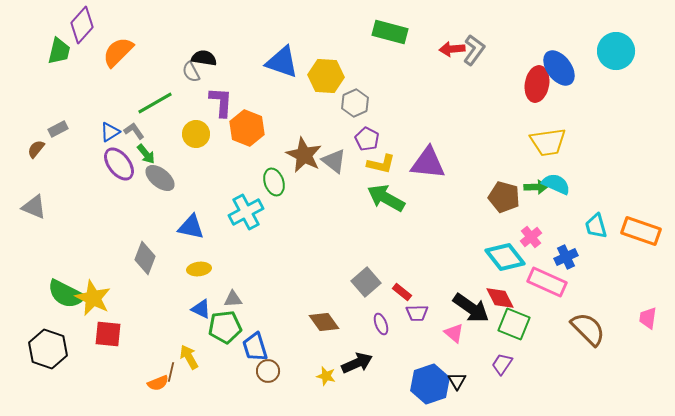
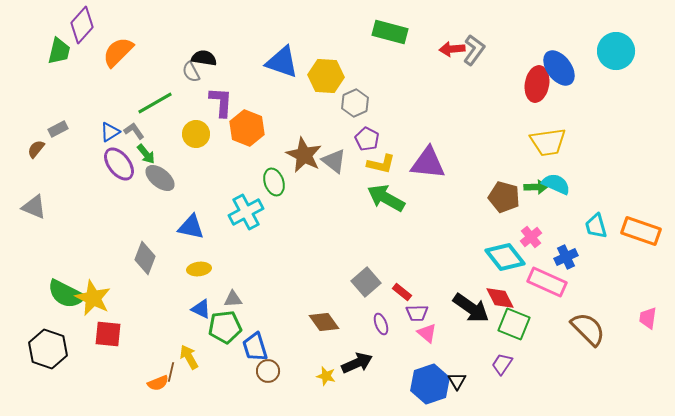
pink triangle at (454, 333): moved 27 px left
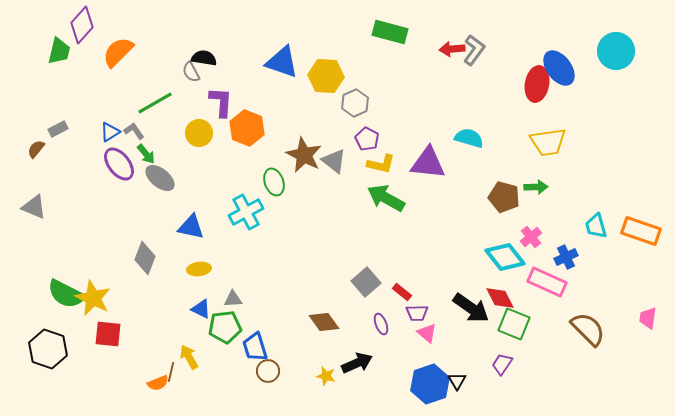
yellow circle at (196, 134): moved 3 px right, 1 px up
cyan semicircle at (556, 184): moved 87 px left, 46 px up; rotated 8 degrees counterclockwise
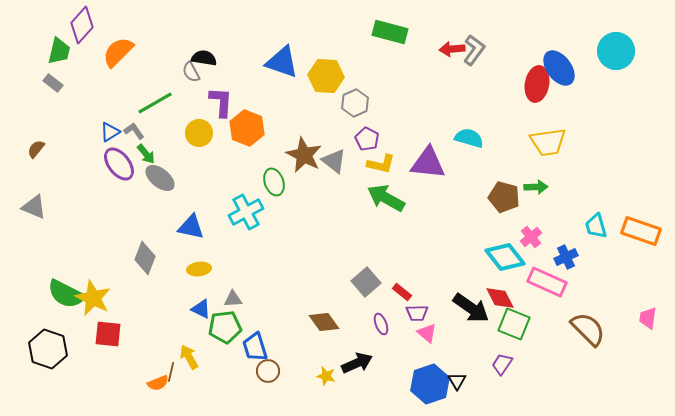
gray rectangle at (58, 129): moved 5 px left, 46 px up; rotated 66 degrees clockwise
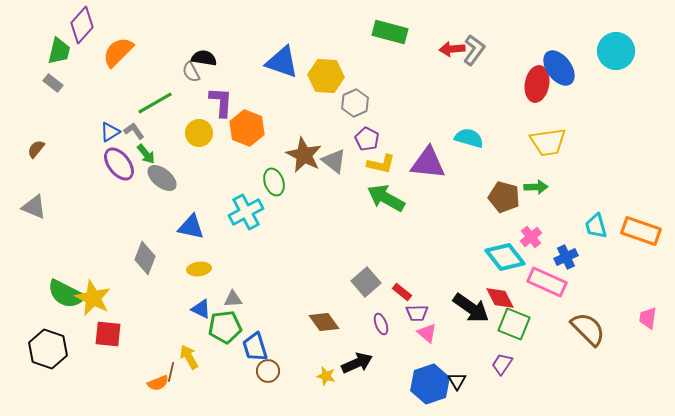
gray ellipse at (160, 178): moved 2 px right
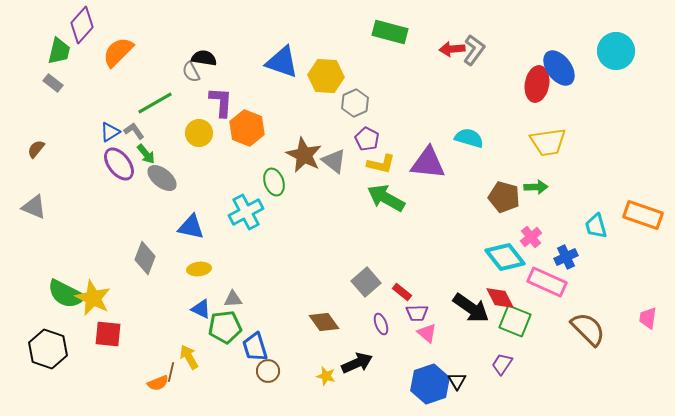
orange rectangle at (641, 231): moved 2 px right, 16 px up
green square at (514, 324): moved 1 px right, 3 px up
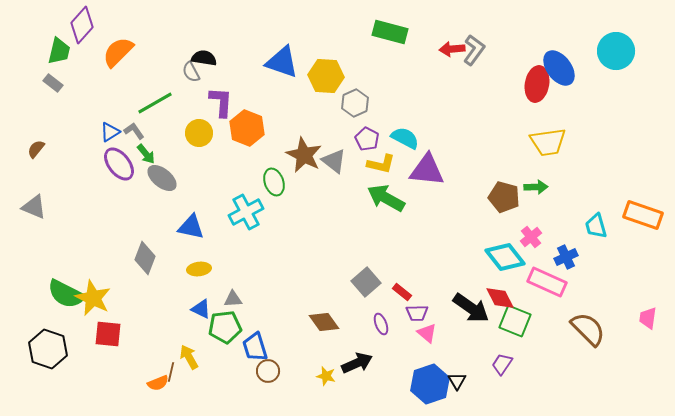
cyan semicircle at (469, 138): moved 64 px left; rotated 12 degrees clockwise
purple triangle at (428, 163): moved 1 px left, 7 px down
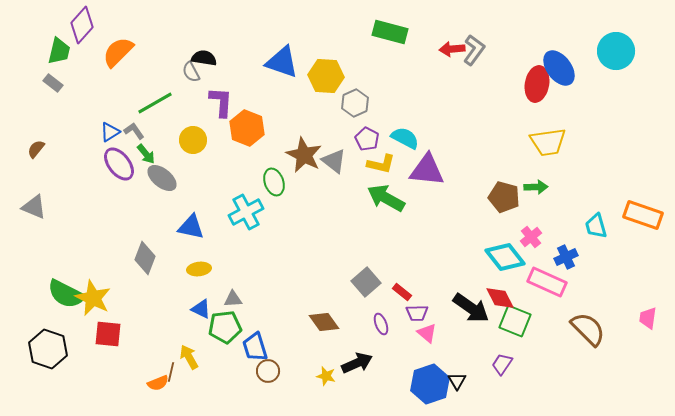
yellow circle at (199, 133): moved 6 px left, 7 px down
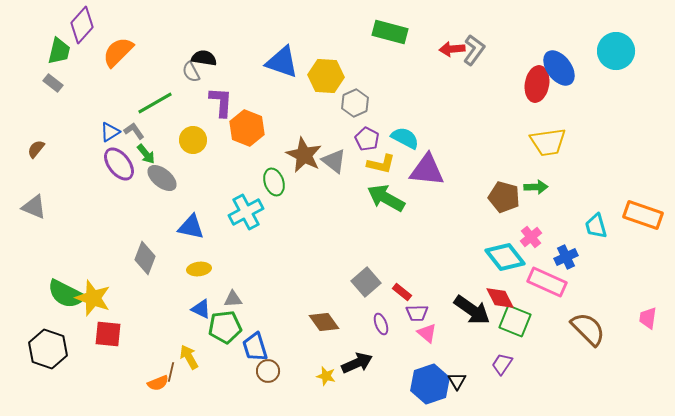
yellow star at (93, 298): rotated 6 degrees counterclockwise
black arrow at (471, 308): moved 1 px right, 2 px down
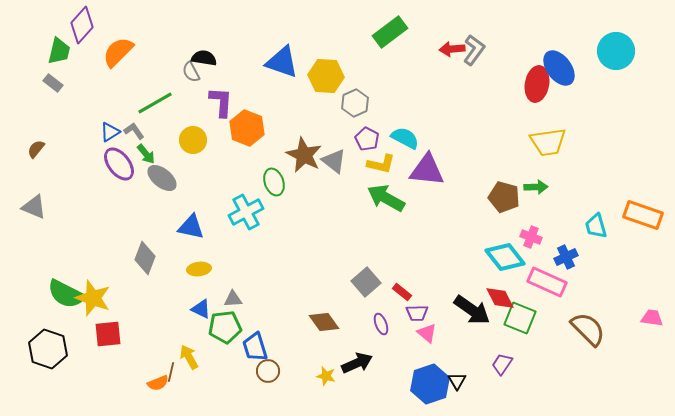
green rectangle at (390, 32): rotated 52 degrees counterclockwise
pink cross at (531, 237): rotated 30 degrees counterclockwise
pink trapezoid at (648, 318): moved 4 px right; rotated 90 degrees clockwise
green square at (515, 321): moved 5 px right, 3 px up
red square at (108, 334): rotated 12 degrees counterclockwise
